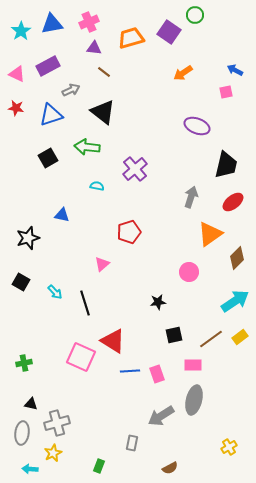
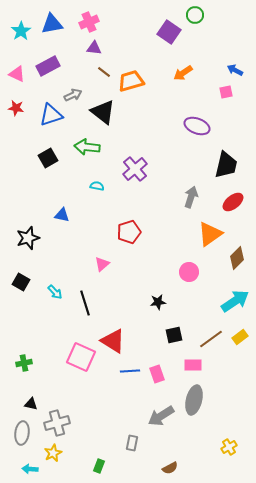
orange trapezoid at (131, 38): moved 43 px down
gray arrow at (71, 90): moved 2 px right, 5 px down
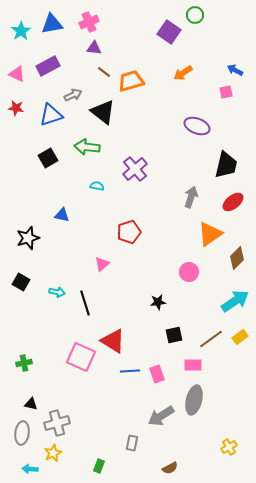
cyan arrow at (55, 292): moved 2 px right; rotated 35 degrees counterclockwise
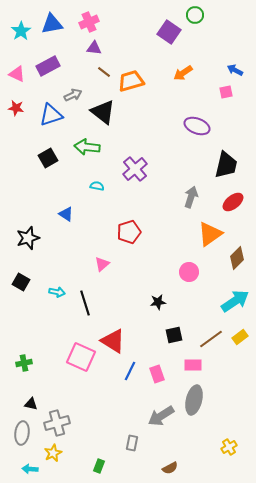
blue triangle at (62, 215): moved 4 px right, 1 px up; rotated 21 degrees clockwise
blue line at (130, 371): rotated 60 degrees counterclockwise
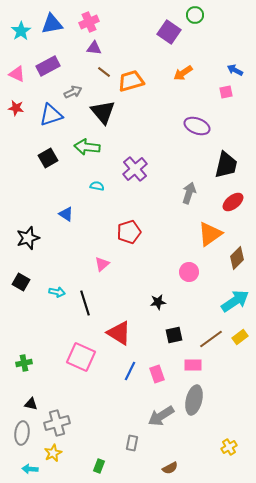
gray arrow at (73, 95): moved 3 px up
black triangle at (103, 112): rotated 12 degrees clockwise
gray arrow at (191, 197): moved 2 px left, 4 px up
red triangle at (113, 341): moved 6 px right, 8 px up
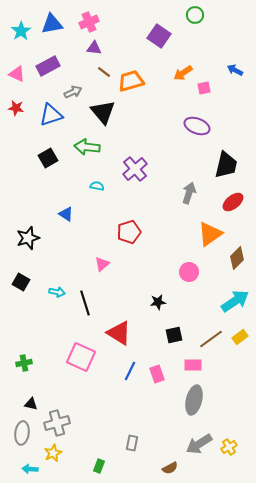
purple square at (169, 32): moved 10 px left, 4 px down
pink square at (226, 92): moved 22 px left, 4 px up
gray arrow at (161, 416): moved 38 px right, 28 px down
